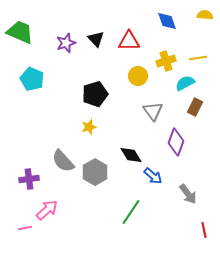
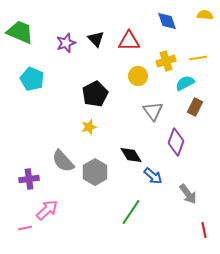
black pentagon: rotated 10 degrees counterclockwise
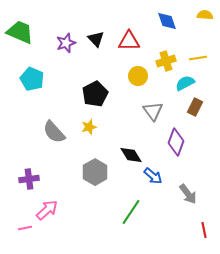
gray semicircle: moved 9 px left, 29 px up
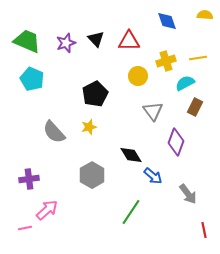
green trapezoid: moved 7 px right, 9 px down
gray hexagon: moved 3 px left, 3 px down
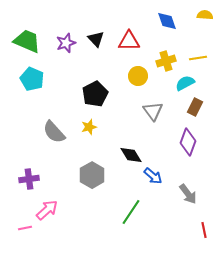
purple diamond: moved 12 px right
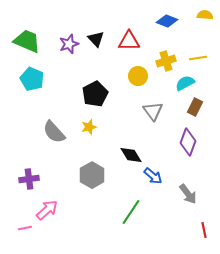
blue diamond: rotated 50 degrees counterclockwise
purple star: moved 3 px right, 1 px down
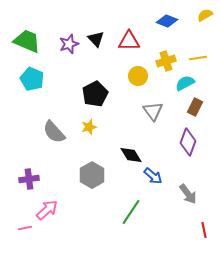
yellow semicircle: rotated 35 degrees counterclockwise
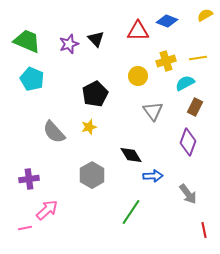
red triangle: moved 9 px right, 10 px up
blue arrow: rotated 42 degrees counterclockwise
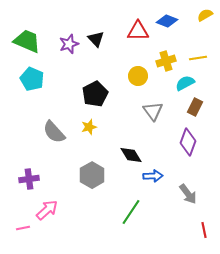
pink line: moved 2 px left
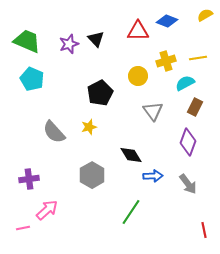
black pentagon: moved 5 px right, 1 px up
gray arrow: moved 10 px up
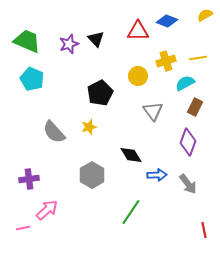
blue arrow: moved 4 px right, 1 px up
